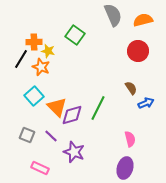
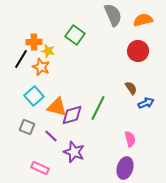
orange triangle: rotated 30 degrees counterclockwise
gray square: moved 8 px up
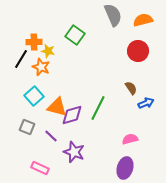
pink semicircle: rotated 91 degrees counterclockwise
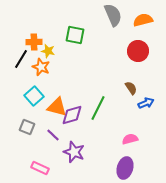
green square: rotated 24 degrees counterclockwise
purple line: moved 2 px right, 1 px up
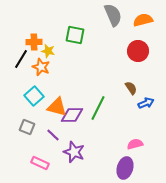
purple diamond: rotated 15 degrees clockwise
pink semicircle: moved 5 px right, 5 px down
pink rectangle: moved 5 px up
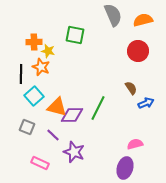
black line: moved 15 px down; rotated 30 degrees counterclockwise
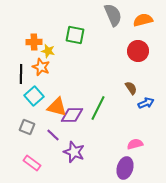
pink rectangle: moved 8 px left; rotated 12 degrees clockwise
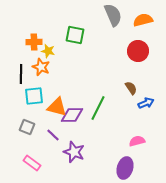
cyan square: rotated 36 degrees clockwise
pink semicircle: moved 2 px right, 3 px up
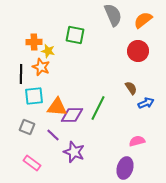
orange semicircle: rotated 24 degrees counterclockwise
orange triangle: rotated 10 degrees counterclockwise
